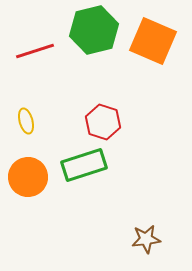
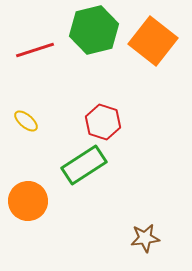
orange square: rotated 15 degrees clockwise
red line: moved 1 px up
yellow ellipse: rotated 35 degrees counterclockwise
green rectangle: rotated 15 degrees counterclockwise
orange circle: moved 24 px down
brown star: moved 1 px left, 1 px up
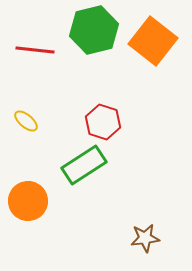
red line: rotated 24 degrees clockwise
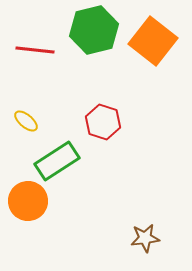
green rectangle: moved 27 px left, 4 px up
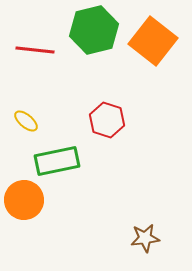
red hexagon: moved 4 px right, 2 px up
green rectangle: rotated 21 degrees clockwise
orange circle: moved 4 px left, 1 px up
